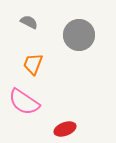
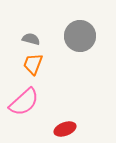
gray semicircle: moved 2 px right, 17 px down; rotated 12 degrees counterclockwise
gray circle: moved 1 px right, 1 px down
pink semicircle: rotated 76 degrees counterclockwise
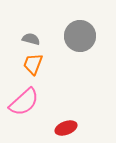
red ellipse: moved 1 px right, 1 px up
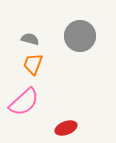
gray semicircle: moved 1 px left
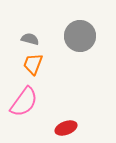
pink semicircle: rotated 12 degrees counterclockwise
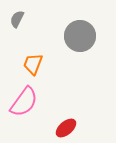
gray semicircle: moved 13 px left, 20 px up; rotated 78 degrees counterclockwise
red ellipse: rotated 20 degrees counterclockwise
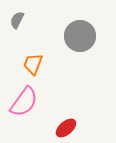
gray semicircle: moved 1 px down
